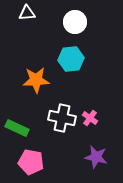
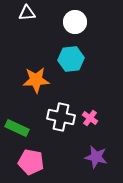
white cross: moved 1 px left, 1 px up
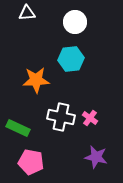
green rectangle: moved 1 px right
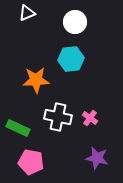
white triangle: rotated 18 degrees counterclockwise
white cross: moved 3 px left
purple star: moved 1 px right, 1 px down
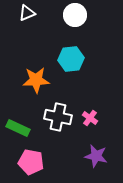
white circle: moved 7 px up
purple star: moved 1 px left, 2 px up
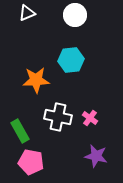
cyan hexagon: moved 1 px down
green rectangle: moved 2 px right, 3 px down; rotated 35 degrees clockwise
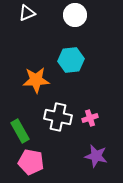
pink cross: rotated 35 degrees clockwise
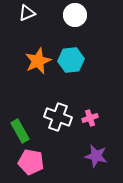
orange star: moved 2 px right, 19 px up; rotated 20 degrees counterclockwise
white cross: rotated 8 degrees clockwise
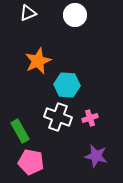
white triangle: moved 1 px right
cyan hexagon: moved 4 px left, 25 px down; rotated 10 degrees clockwise
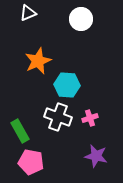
white circle: moved 6 px right, 4 px down
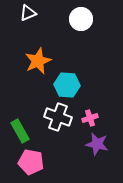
purple star: moved 1 px right, 12 px up
